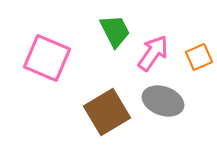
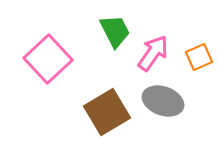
pink square: moved 1 px right, 1 px down; rotated 24 degrees clockwise
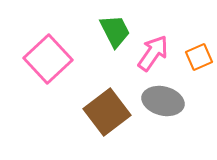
gray ellipse: rotated 6 degrees counterclockwise
brown square: rotated 6 degrees counterclockwise
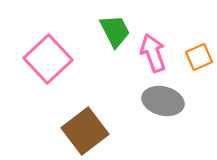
pink arrow: rotated 54 degrees counterclockwise
brown square: moved 22 px left, 19 px down
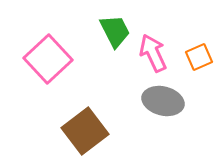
pink arrow: rotated 6 degrees counterclockwise
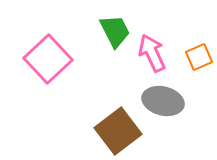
pink arrow: moved 1 px left
brown square: moved 33 px right
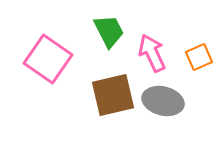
green trapezoid: moved 6 px left
pink square: rotated 12 degrees counterclockwise
brown square: moved 5 px left, 36 px up; rotated 24 degrees clockwise
